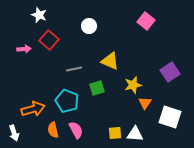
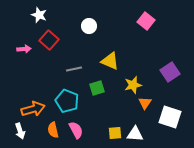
white arrow: moved 6 px right, 2 px up
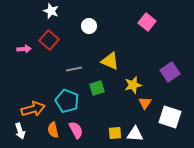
white star: moved 12 px right, 4 px up
pink square: moved 1 px right, 1 px down
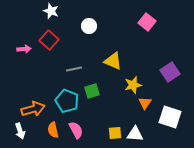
yellow triangle: moved 3 px right
green square: moved 5 px left, 3 px down
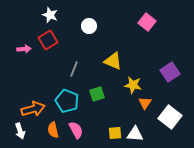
white star: moved 1 px left, 4 px down
red square: moved 1 px left; rotated 18 degrees clockwise
gray line: rotated 56 degrees counterclockwise
yellow star: rotated 24 degrees clockwise
green square: moved 5 px right, 3 px down
white square: rotated 20 degrees clockwise
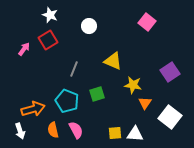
pink arrow: rotated 48 degrees counterclockwise
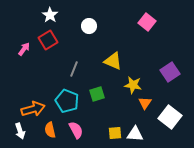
white star: rotated 14 degrees clockwise
orange semicircle: moved 3 px left
